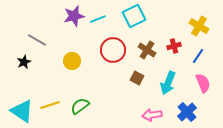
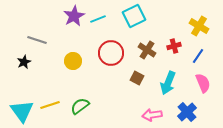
purple star: rotated 15 degrees counterclockwise
gray line: rotated 12 degrees counterclockwise
red circle: moved 2 px left, 3 px down
yellow circle: moved 1 px right
cyan triangle: rotated 20 degrees clockwise
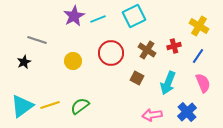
cyan triangle: moved 5 px up; rotated 30 degrees clockwise
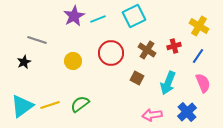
green semicircle: moved 2 px up
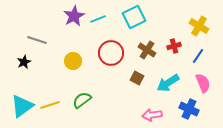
cyan square: moved 1 px down
cyan arrow: rotated 35 degrees clockwise
green semicircle: moved 2 px right, 4 px up
blue cross: moved 2 px right, 3 px up; rotated 24 degrees counterclockwise
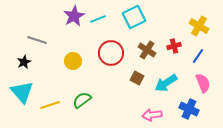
cyan arrow: moved 2 px left
cyan triangle: moved 14 px up; rotated 35 degrees counterclockwise
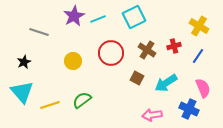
gray line: moved 2 px right, 8 px up
pink semicircle: moved 5 px down
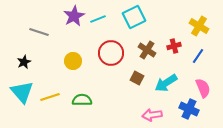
green semicircle: rotated 36 degrees clockwise
yellow line: moved 8 px up
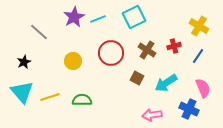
purple star: moved 1 px down
gray line: rotated 24 degrees clockwise
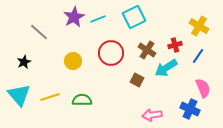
red cross: moved 1 px right, 1 px up
brown square: moved 2 px down
cyan arrow: moved 15 px up
cyan triangle: moved 3 px left, 3 px down
blue cross: moved 1 px right
